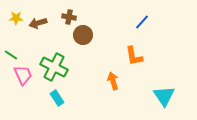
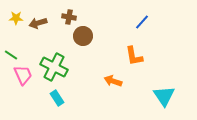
brown circle: moved 1 px down
orange arrow: rotated 54 degrees counterclockwise
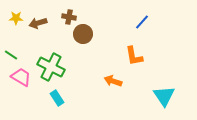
brown circle: moved 2 px up
green cross: moved 3 px left
pink trapezoid: moved 2 px left, 2 px down; rotated 35 degrees counterclockwise
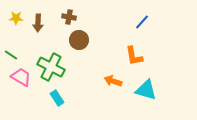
brown arrow: rotated 72 degrees counterclockwise
brown circle: moved 4 px left, 6 px down
cyan triangle: moved 18 px left, 6 px up; rotated 40 degrees counterclockwise
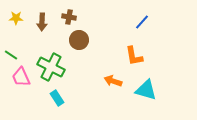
brown arrow: moved 4 px right, 1 px up
pink trapezoid: rotated 145 degrees counterclockwise
